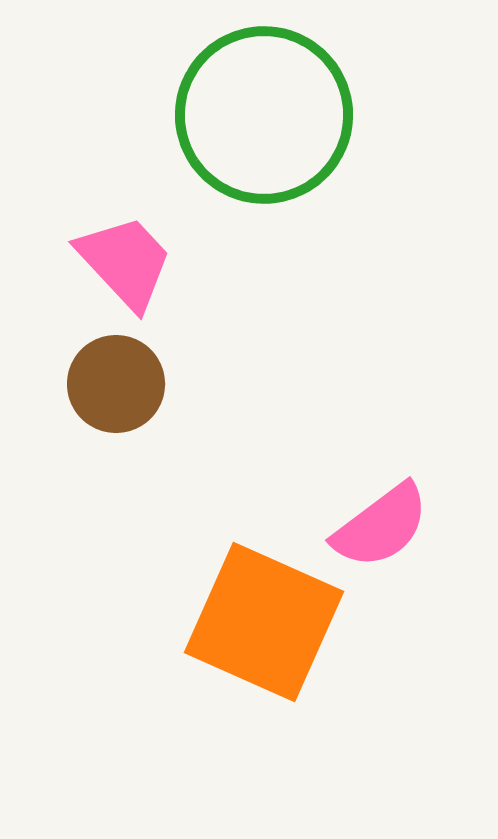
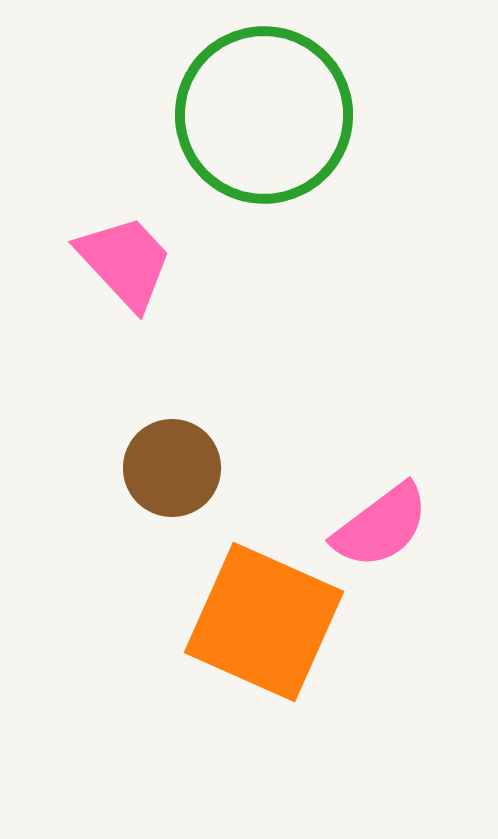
brown circle: moved 56 px right, 84 px down
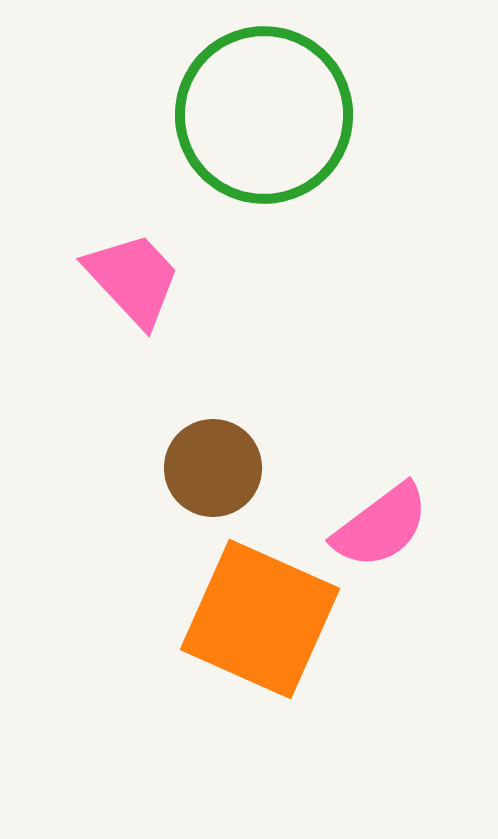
pink trapezoid: moved 8 px right, 17 px down
brown circle: moved 41 px right
orange square: moved 4 px left, 3 px up
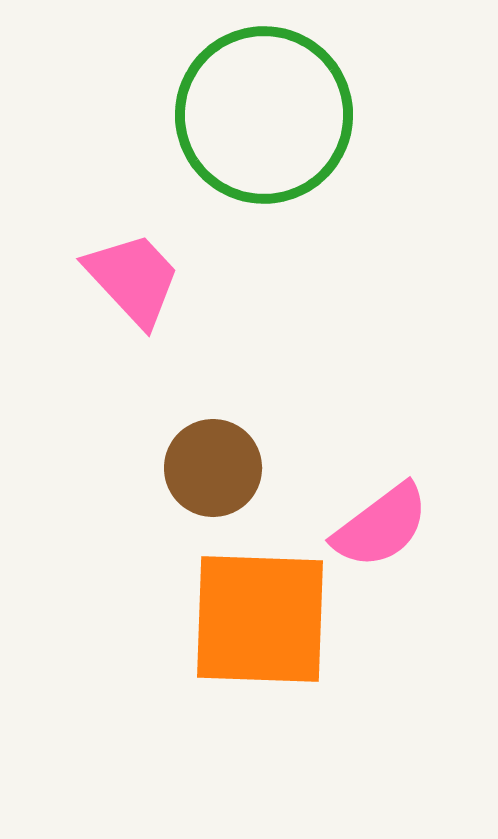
orange square: rotated 22 degrees counterclockwise
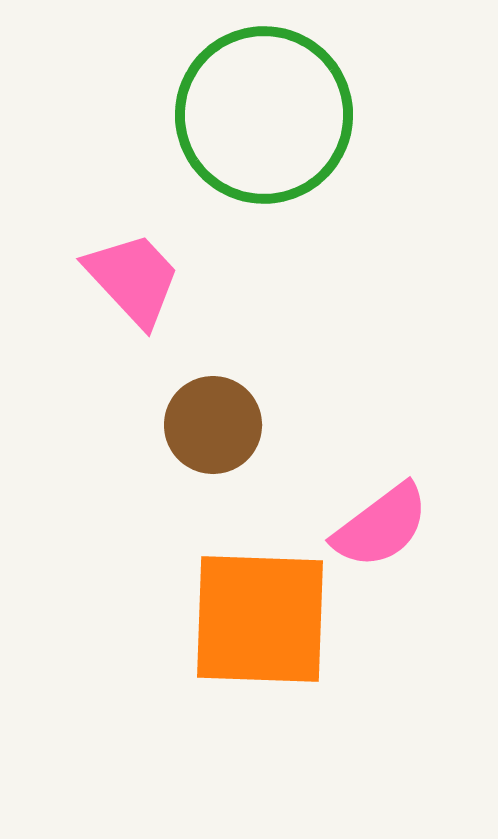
brown circle: moved 43 px up
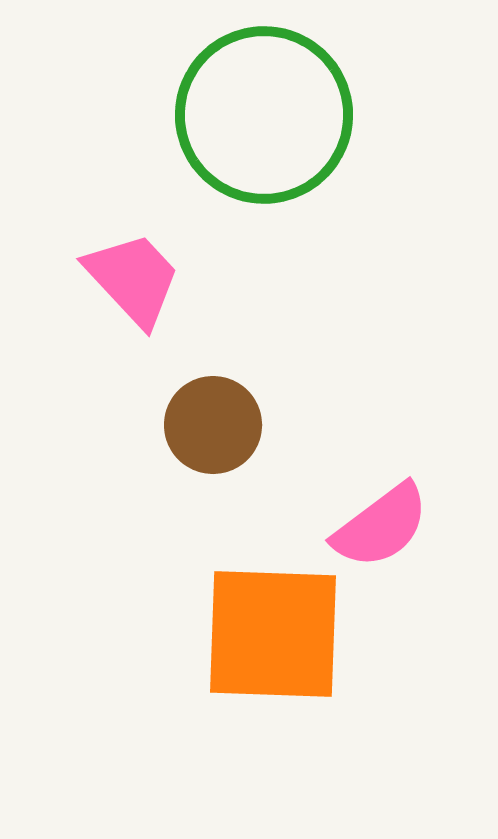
orange square: moved 13 px right, 15 px down
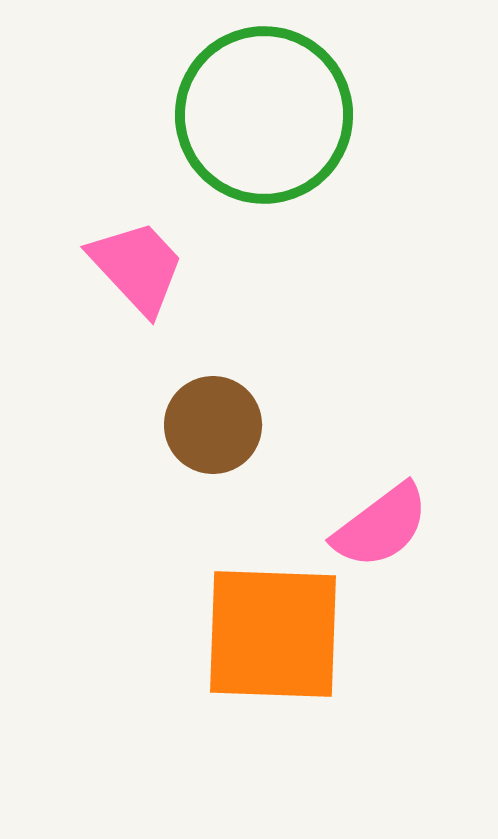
pink trapezoid: moved 4 px right, 12 px up
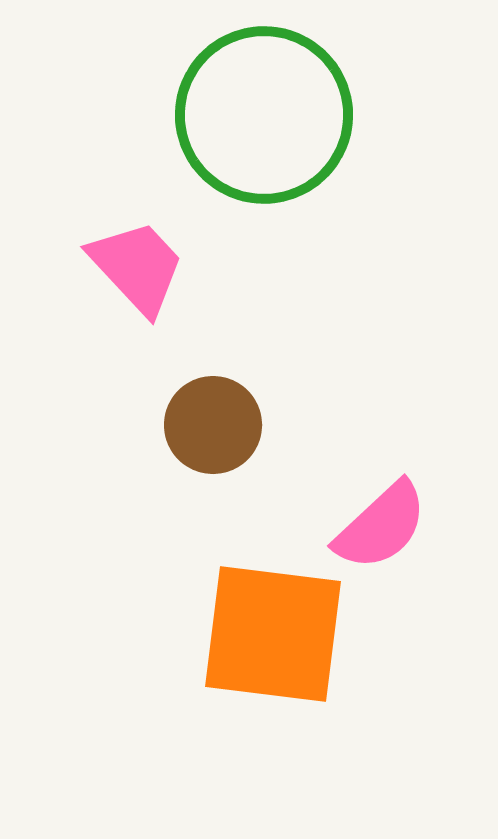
pink semicircle: rotated 6 degrees counterclockwise
orange square: rotated 5 degrees clockwise
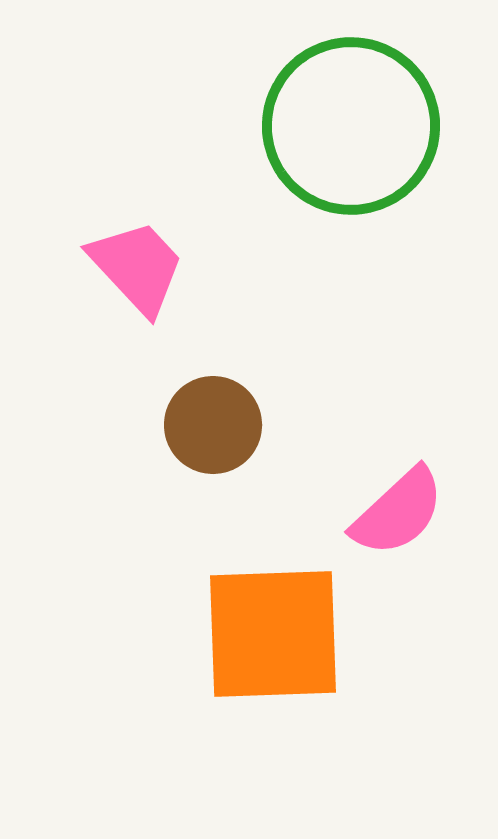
green circle: moved 87 px right, 11 px down
pink semicircle: moved 17 px right, 14 px up
orange square: rotated 9 degrees counterclockwise
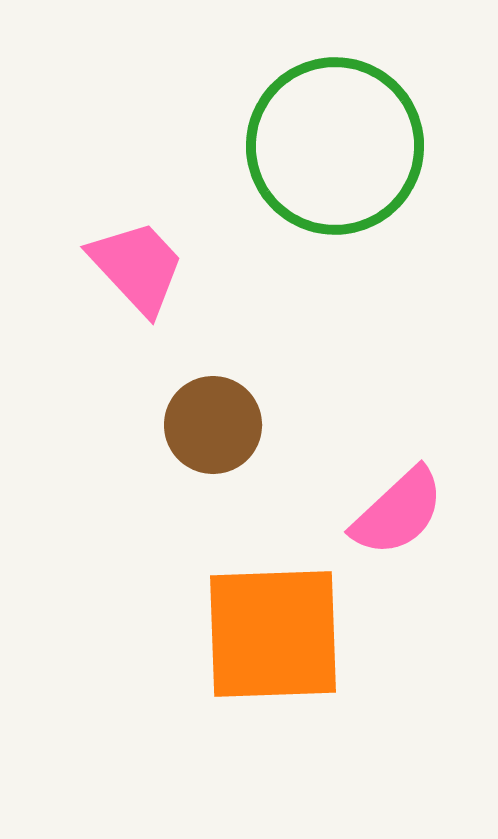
green circle: moved 16 px left, 20 px down
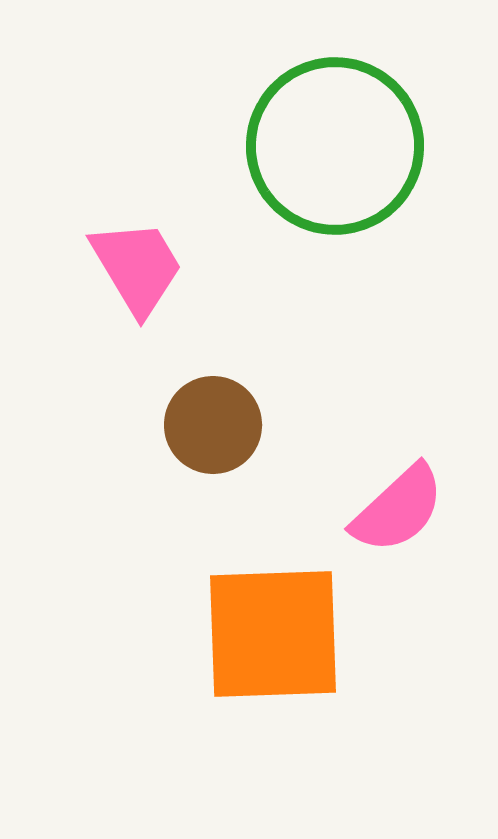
pink trapezoid: rotated 12 degrees clockwise
pink semicircle: moved 3 px up
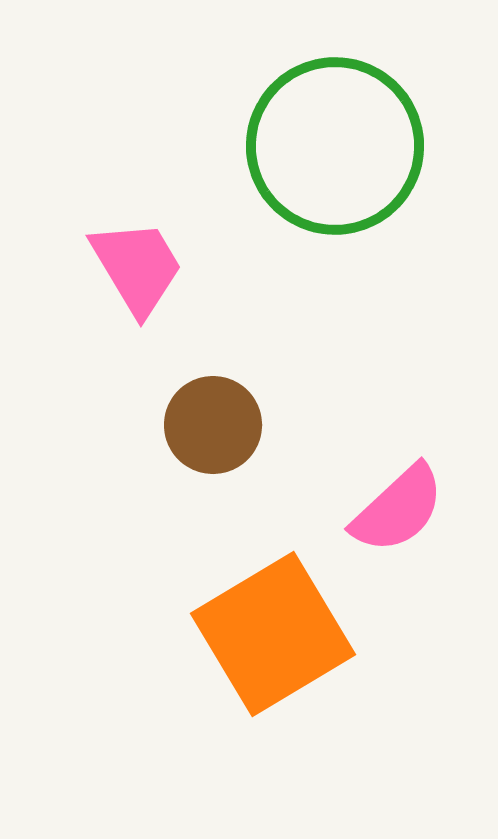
orange square: rotated 29 degrees counterclockwise
